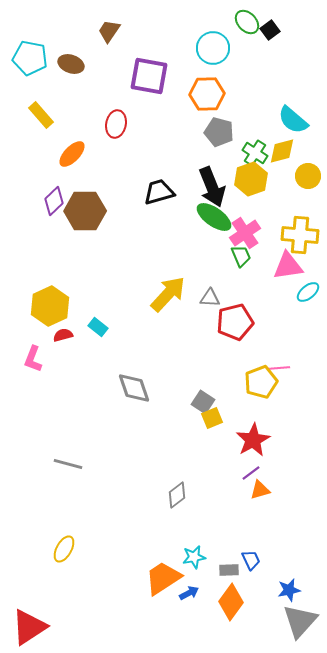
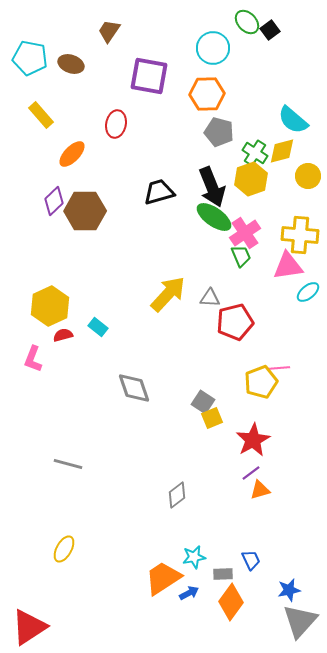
gray rectangle at (229, 570): moved 6 px left, 4 px down
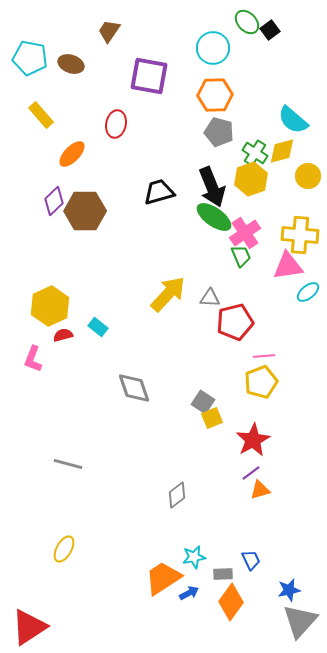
orange hexagon at (207, 94): moved 8 px right, 1 px down
pink line at (279, 368): moved 15 px left, 12 px up
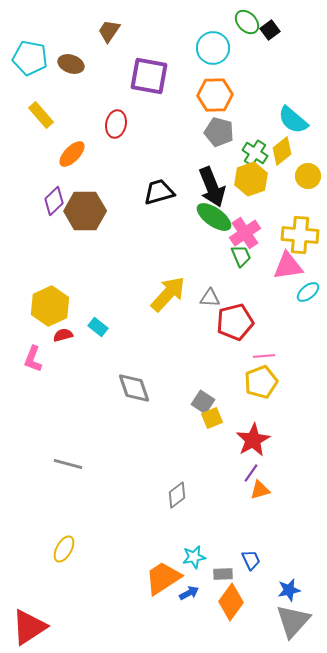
yellow diamond at (282, 151): rotated 24 degrees counterclockwise
purple line at (251, 473): rotated 18 degrees counterclockwise
gray triangle at (300, 621): moved 7 px left
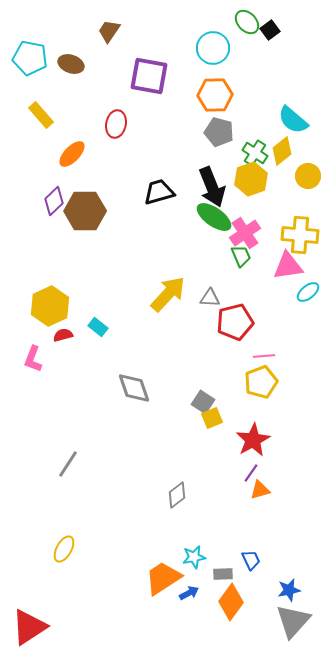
gray line at (68, 464): rotated 72 degrees counterclockwise
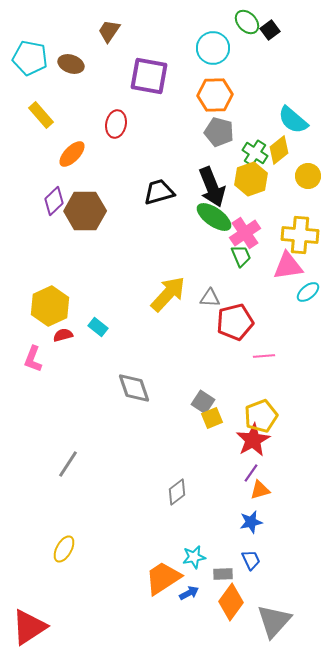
yellow diamond at (282, 151): moved 3 px left, 1 px up
yellow pentagon at (261, 382): moved 34 px down
gray diamond at (177, 495): moved 3 px up
blue star at (289, 590): moved 38 px left, 68 px up
gray triangle at (293, 621): moved 19 px left
